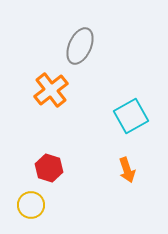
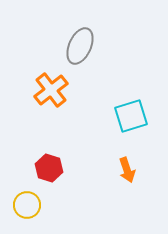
cyan square: rotated 12 degrees clockwise
yellow circle: moved 4 px left
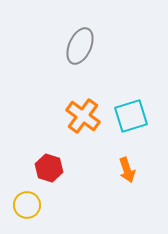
orange cross: moved 32 px right, 26 px down; rotated 16 degrees counterclockwise
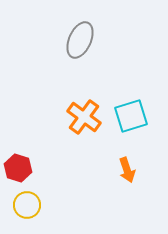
gray ellipse: moved 6 px up
orange cross: moved 1 px right, 1 px down
red hexagon: moved 31 px left
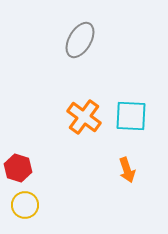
gray ellipse: rotated 6 degrees clockwise
cyan square: rotated 20 degrees clockwise
yellow circle: moved 2 px left
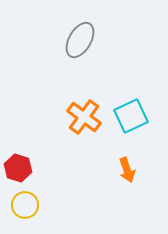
cyan square: rotated 28 degrees counterclockwise
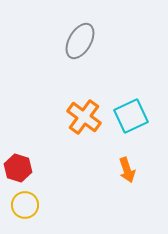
gray ellipse: moved 1 px down
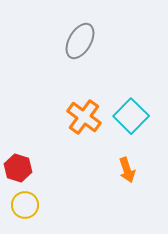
cyan square: rotated 20 degrees counterclockwise
